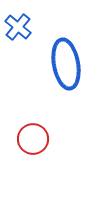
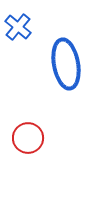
red circle: moved 5 px left, 1 px up
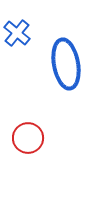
blue cross: moved 1 px left, 6 px down
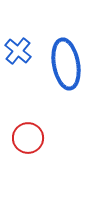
blue cross: moved 1 px right, 18 px down
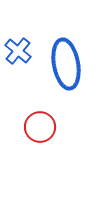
red circle: moved 12 px right, 11 px up
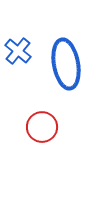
red circle: moved 2 px right
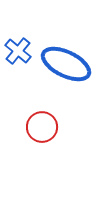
blue ellipse: rotated 54 degrees counterclockwise
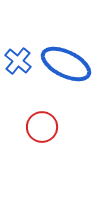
blue cross: moved 10 px down
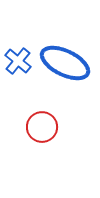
blue ellipse: moved 1 px left, 1 px up
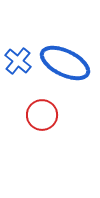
red circle: moved 12 px up
